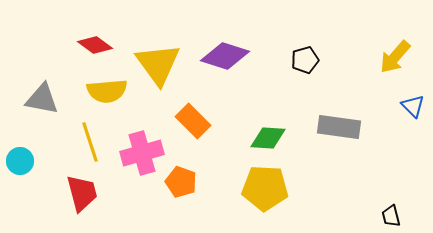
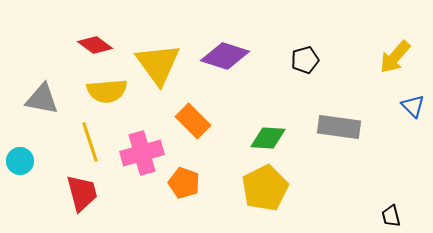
orange pentagon: moved 3 px right, 1 px down
yellow pentagon: rotated 30 degrees counterclockwise
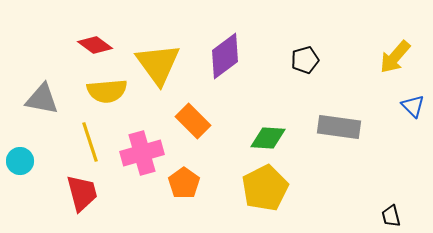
purple diamond: rotated 54 degrees counterclockwise
orange pentagon: rotated 16 degrees clockwise
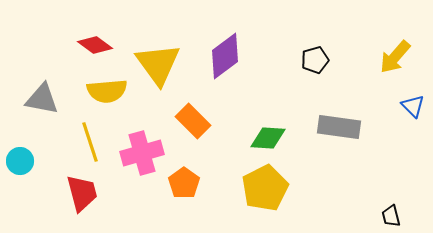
black pentagon: moved 10 px right
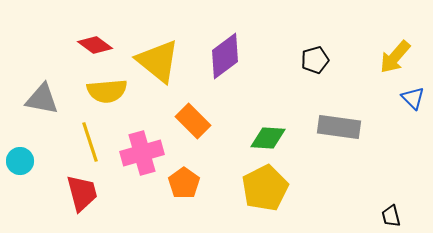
yellow triangle: moved 3 px up; rotated 15 degrees counterclockwise
blue triangle: moved 8 px up
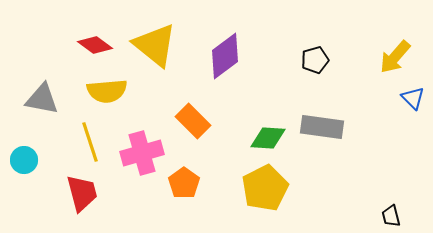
yellow triangle: moved 3 px left, 16 px up
gray rectangle: moved 17 px left
cyan circle: moved 4 px right, 1 px up
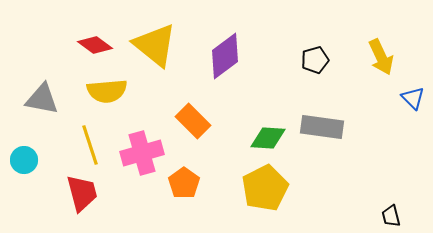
yellow arrow: moved 14 px left; rotated 66 degrees counterclockwise
yellow line: moved 3 px down
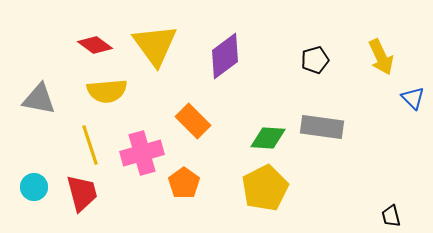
yellow triangle: rotated 15 degrees clockwise
gray triangle: moved 3 px left
cyan circle: moved 10 px right, 27 px down
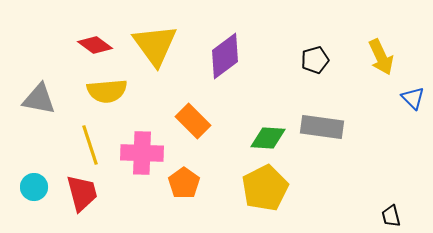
pink cross: rotated 18 degrees clockwise
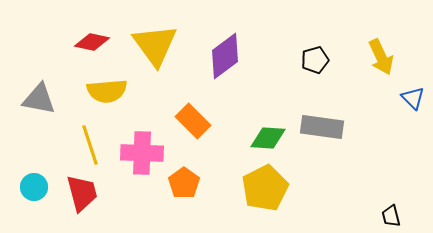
red diamond: moved 3 px left, 3 px up; rotated 24 degrees counterclockwise
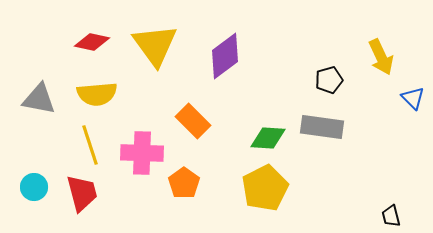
black pentagon: moved 14 px right, 20 px down
yellow semicircle: moved 10 px left, 3 px down
